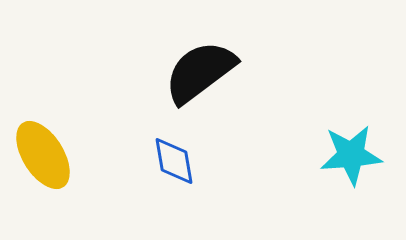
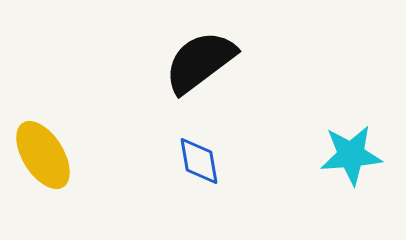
black semicircle: moved 10 px up
blue diamond: moved 25 px right
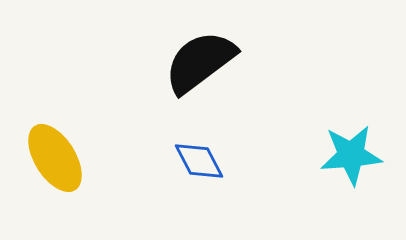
yellow ellipse: moved 12 px right, 3 px down
blue diamond: rotated 18 degrees counterclockwise
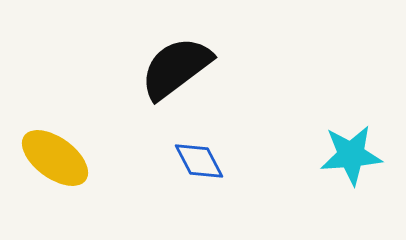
black semicircle: moved 24 px left, 6 px down
yellow ellipse: rotated 22 degrees counterclockwise
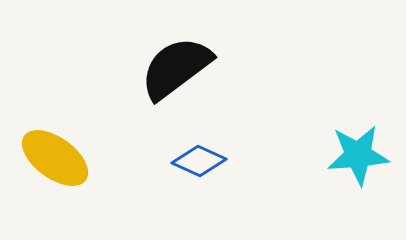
cyan star: moved 7 px right
blue diamond: rotated 38 degrees counterclockwise
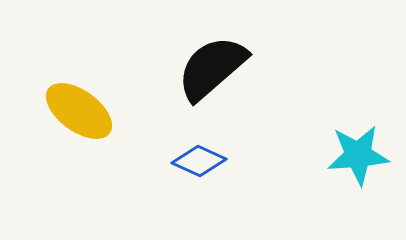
black semicircle: moved 36 px right; rotated 4 degrees counterclockwise
yellow ellipse: moved 24 px right, 47 px up
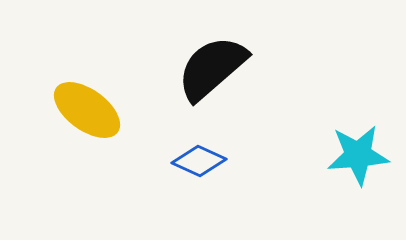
yellow ellipse: moved 8 px right, 1 px up
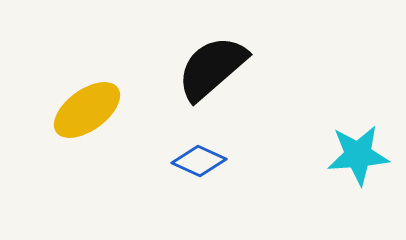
yellow ellipse: rotated 72 degrees counterclockwise
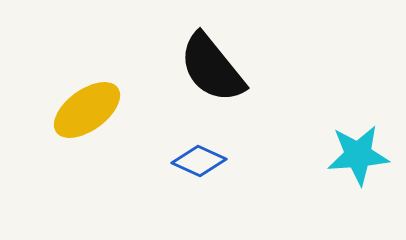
black semicircle: rotated 88 degrees counterclockwise
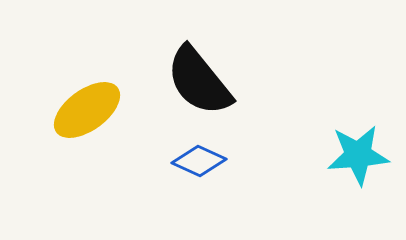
black semicircle: moved 13 px left, 13 px down
